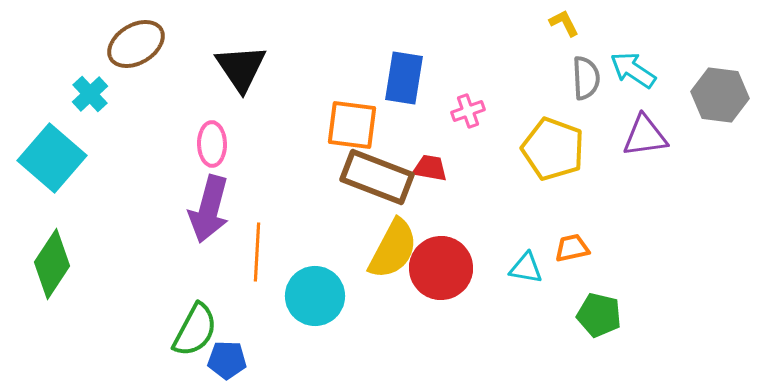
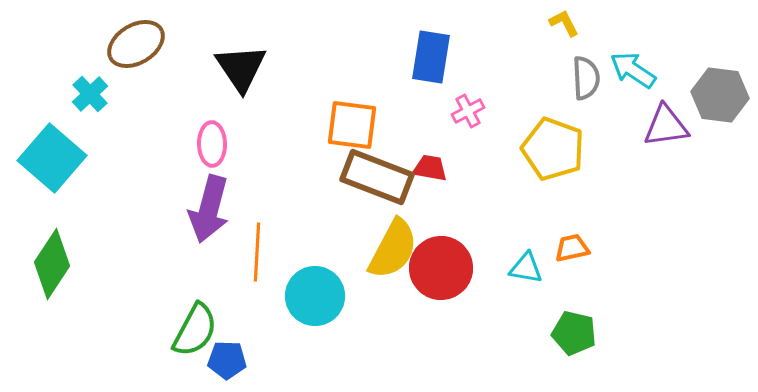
blue rectangle: moved 27 px right, 21 px up
pink cross: rotated 8 degrees counterclockwise
purple triangle: moved 21 px right, 10 px up
green pentagon: moved 25 px left, 18 px down
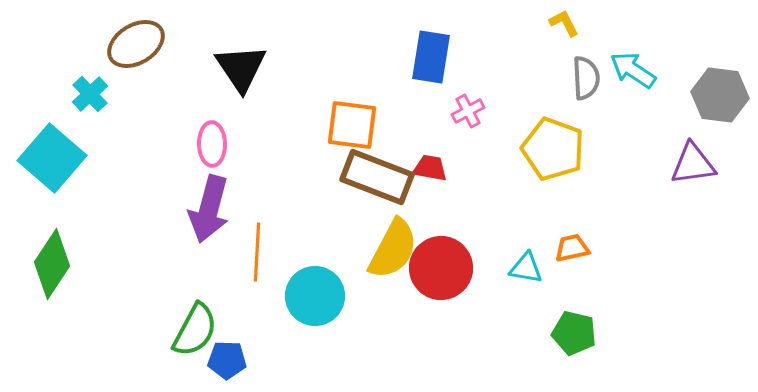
purple triangle: moved 27 px right, 38 px down
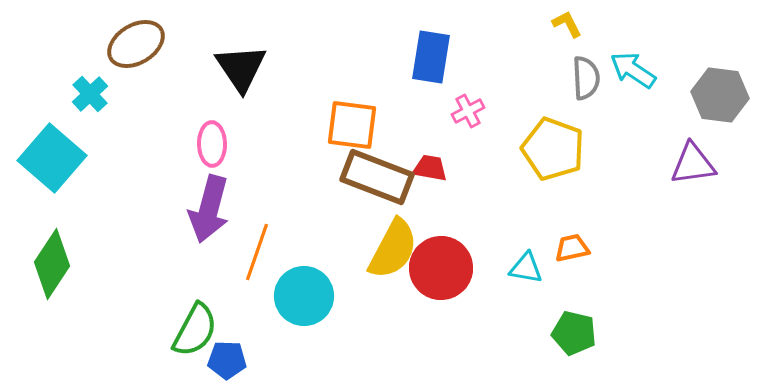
yellow L-shape: moved 3 px right, 1 px down
orange line: rotated 16 degrees clockwise
cyan circle: moved 11 px left
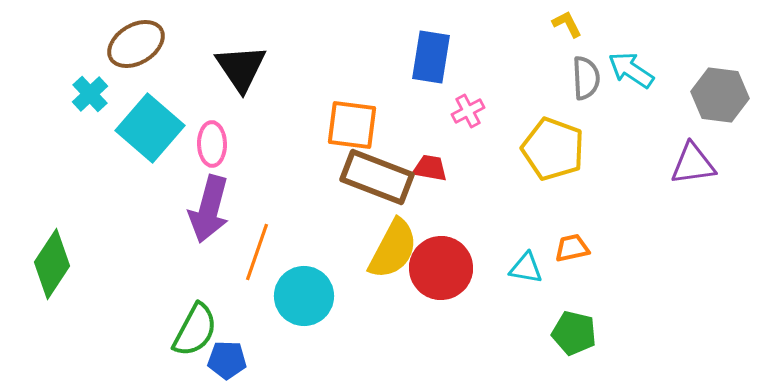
cyan arrow: moved 2 px left
cyan square: moved 98 px right, 30 px up
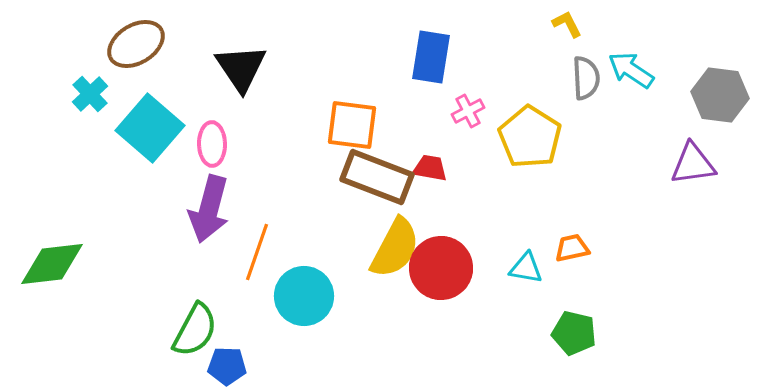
yellow pentagon: moved 23 px left, 12 px up; rotated 12 degrees clockwise
yellow semicircle: moved 2 px right, 1 px up
green diamond: rotated 50 degrees clockwise
blue pentagon: moved 6 px down
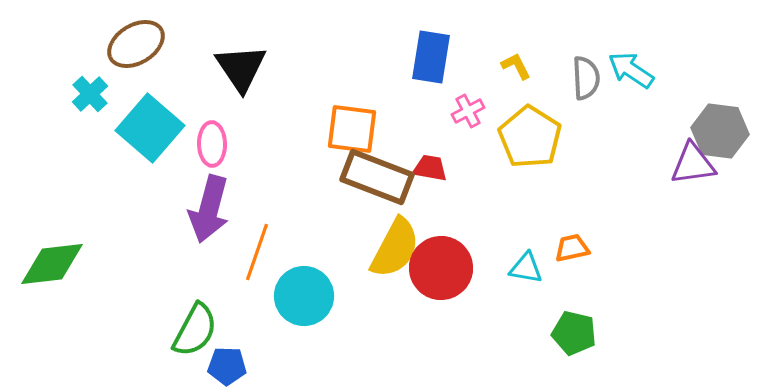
yellow L-shape: moved 51 px left, 42 px down
gray hexagon: moved 36 px down
orange square: moved 4 px down
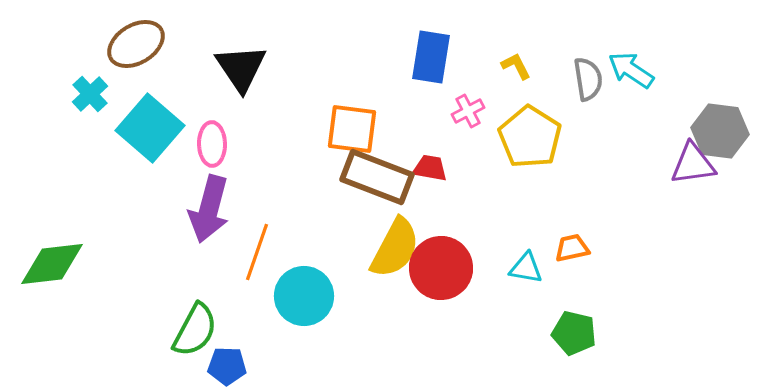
gray semicircle: moved 2 px right, 1 px down; rotated 6 degrees counterclockwise
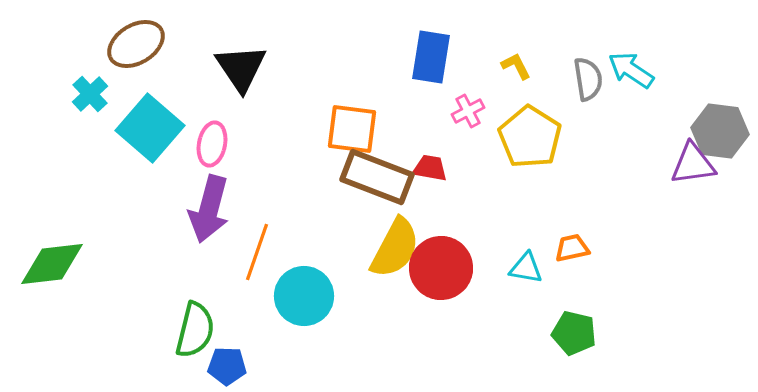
pink ellipse: rotated 12 degrees clockwise
green semicircle: rotated 14 degrees counterclockwise
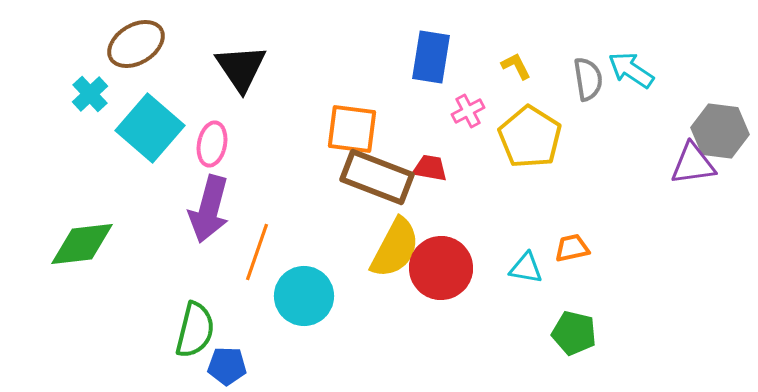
green diamond: moved 30 px right, 20 px up
